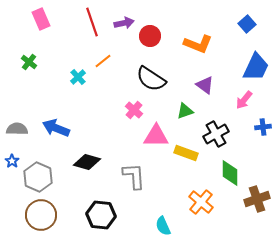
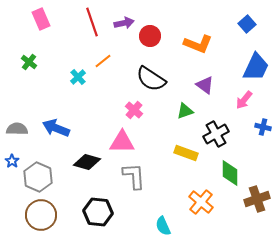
blue cross: rotated 21 degrees clockwise
pink triangle: moved 34 px left, 6 px down
black hexagon: moved 3 px left, 3 px up
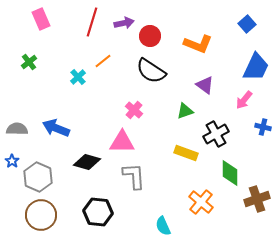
red line: rotated 36 degrees clockwise
green cross: rotated 14 degrees clockwise
black semicircle: moved 8 px up
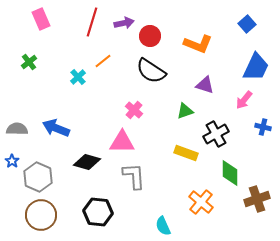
purple triangle: rotated 18 degrees counterclockwise
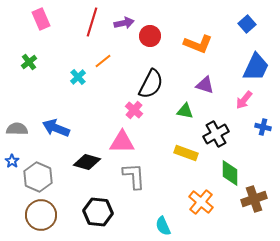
black semicircle: moved 13 px down; rotated 96 degrees counterclockwise
green triangle: rotated 30 degrees clockwise
brown cross: moved 3 px left
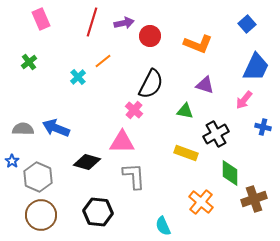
gray semicircle: moved 6 px right
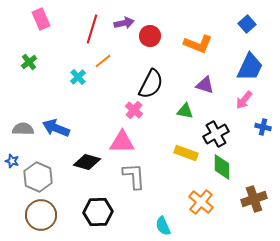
red line: moved 7 px down
blue trapezoid: moved 6 px left
blue star: rotated 16 degrees counterclockwise
green diamond: moved 8 px left, 6 px up
black hexagon: rotated 8 degrees counterclockwise
